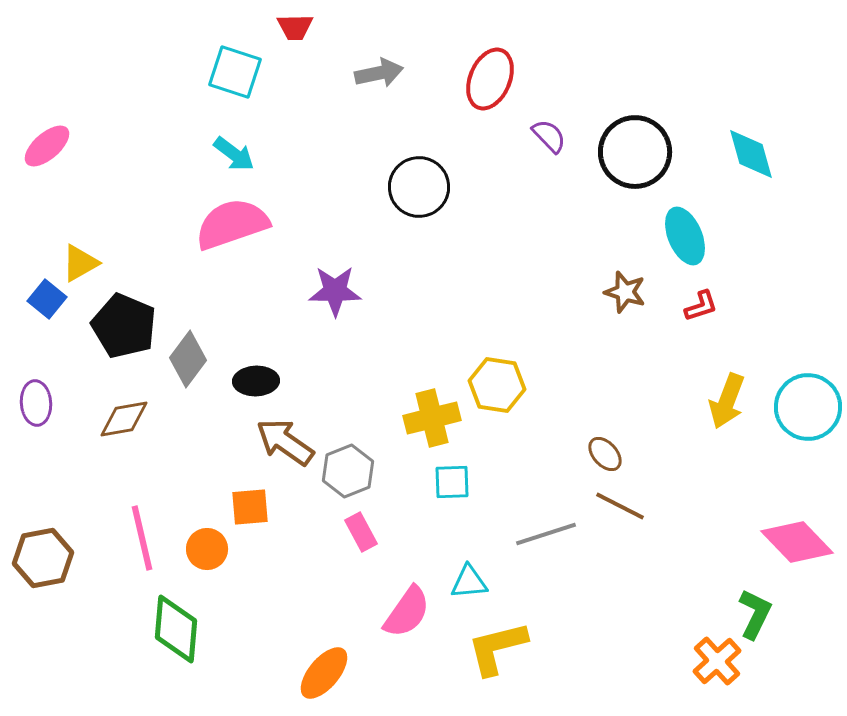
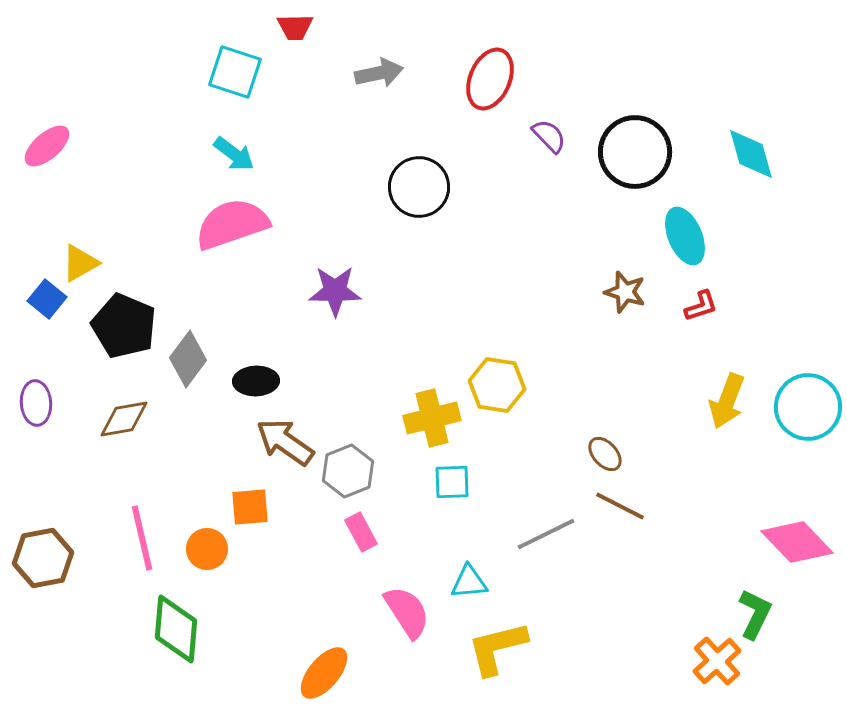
gray line at (546, 534): rotated 8 degrees counterclockwise
pink semicircle at (407, 612): rotated 68 degrees counterclockwise
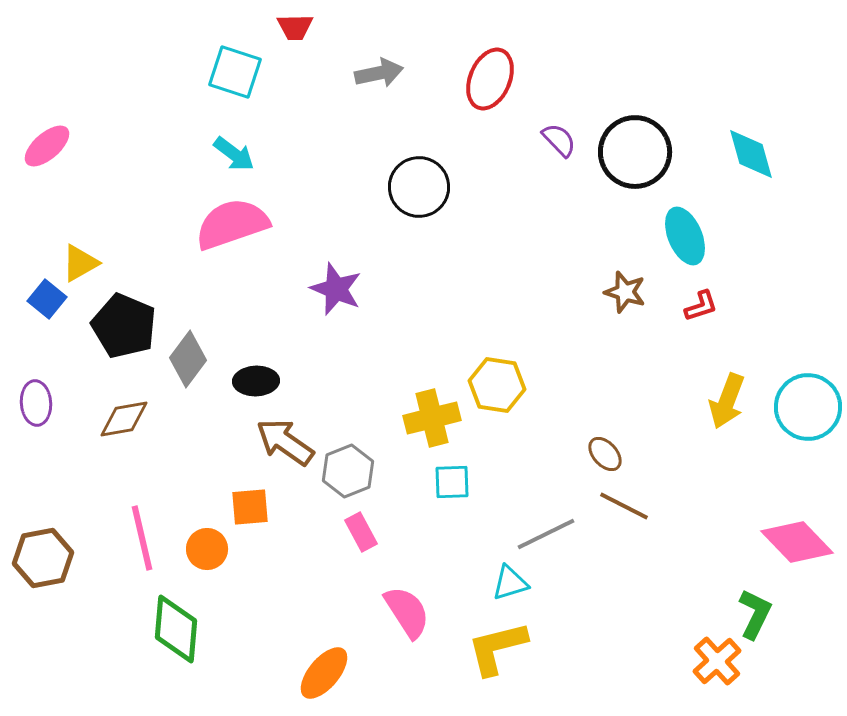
purple semicircle at (549, 136): moved 10 px right, 4 px down
purple star at (335, 291): moved 1 px right, 2 px up; rotated 22 degrees clockwise
brown line at (620, 506): moved 4 px right
cyan triangle at (469, 582): moved 41 px right, 1 px down; rotated 12 degrees counterclockwise
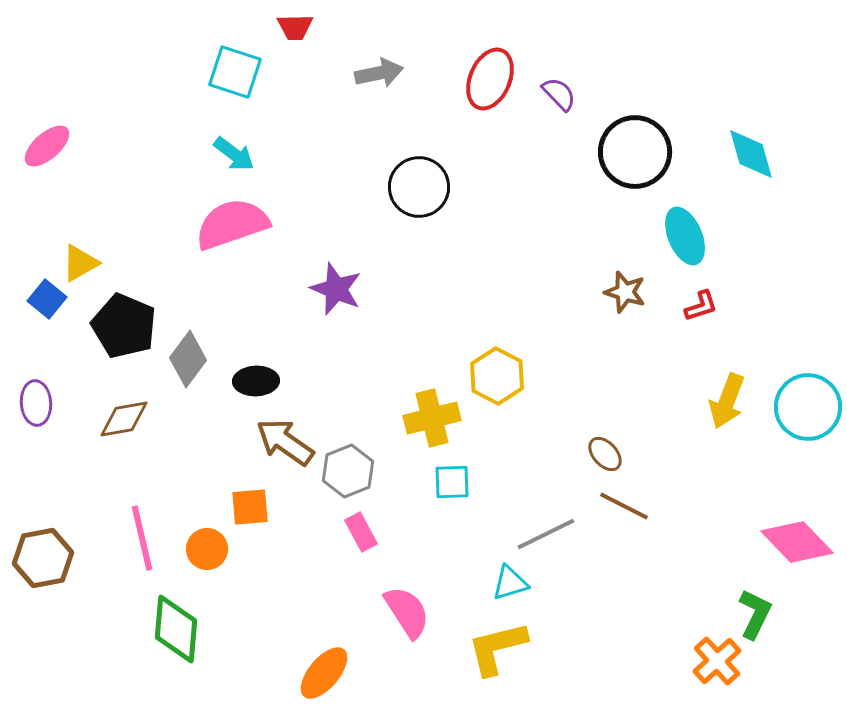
purple semicircle at (559, 140): moved 46 px up
yellow hexagon at (497, 385): moved 9 px up; rotated 18 degrees clockwise
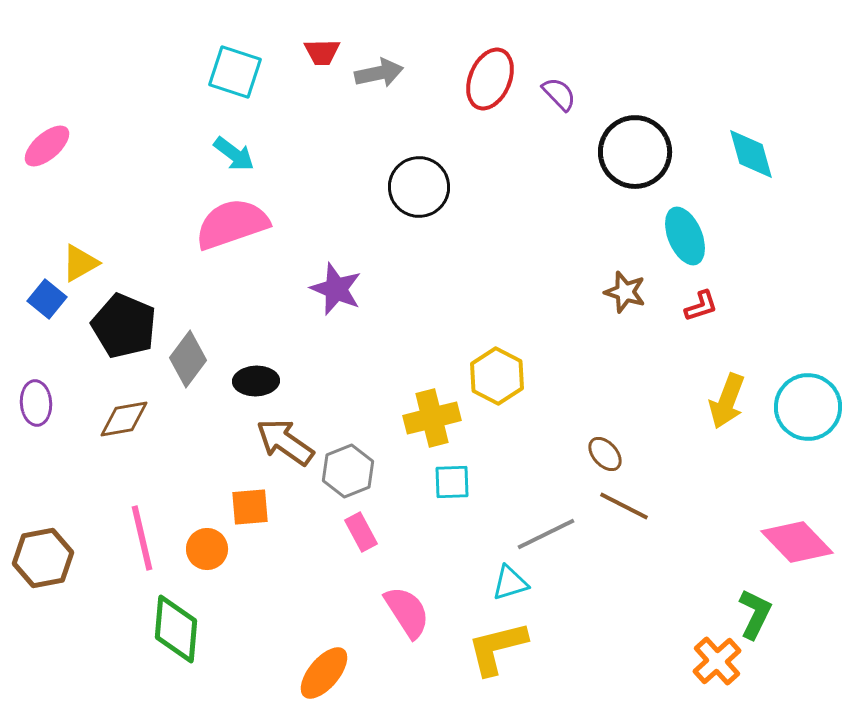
red trapezoid at (295, 27): moved 27 px right, 25 px down
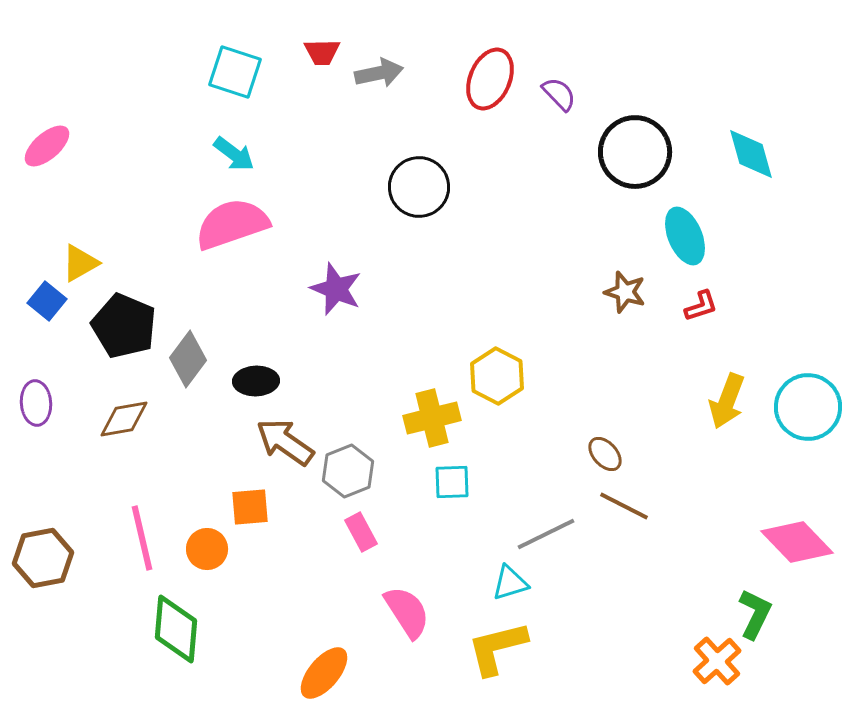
blue square at (47, 299): moved 2 px down
